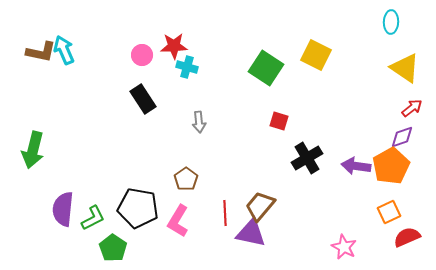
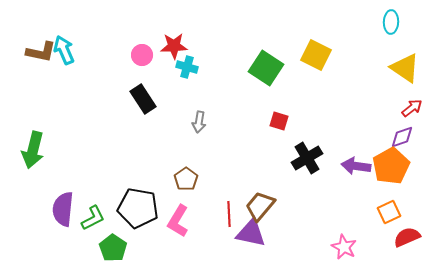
gray arrow: rotated 15 degrees clockwise
red line: moved 4 px right, 1 px down
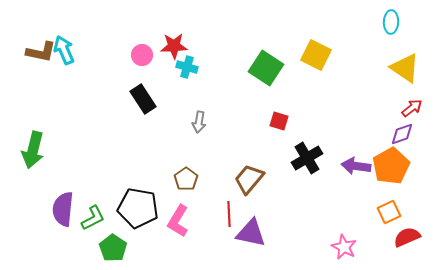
purple diamond: moved 3 px up
brown trapezoid: moved 11 px left, 27 px up
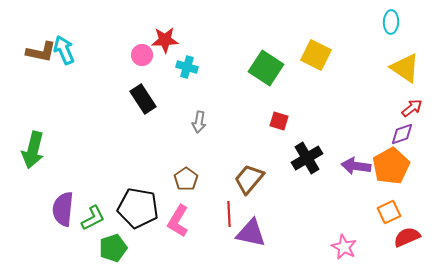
red star: moved 9 px left, 6 px up
green pentagon: rotated 20 degrees clockwise
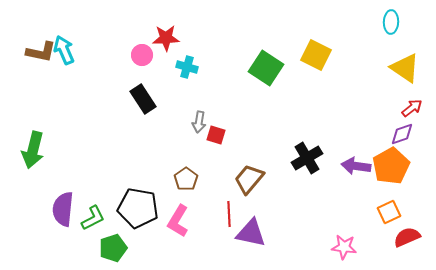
red star: moved 1 px right, 2 px up
red square: moved 63 px left, 14 px down
pink star: rotated 20 degrees counterclockwise
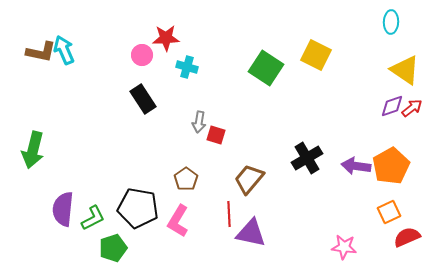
yellow triangle: moved 2 px down
purple diamond: moved 10 px left, 28 px up
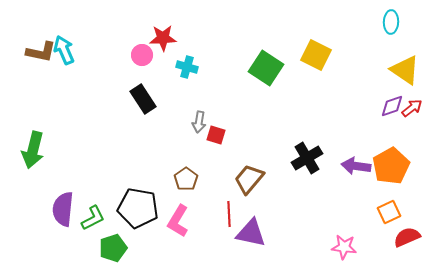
red star: moved 3 px left
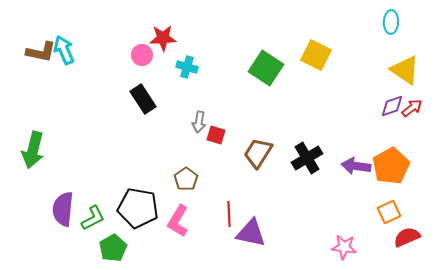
brown trapezoid: moved 9 px right, 26 px up; rotated 8 degrees counterclockwise
green pentagon: rotated 12 degrees counterclockwise
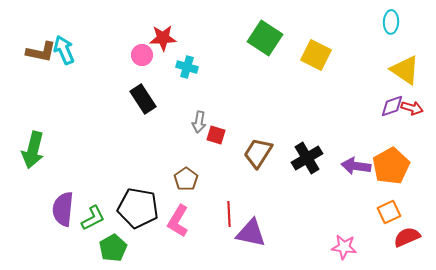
green square: moved 1 px left, 30 px up
red arrow: rotated 55 degrees clockwise
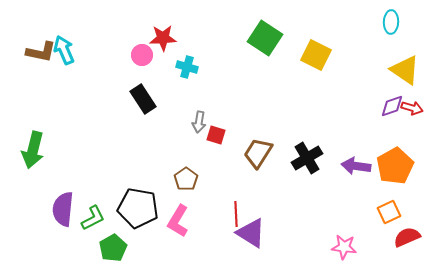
orange pentagon: moved 4 px right
red line: moved 7 px right
purple triangle: rotated 20 degrees clockwise
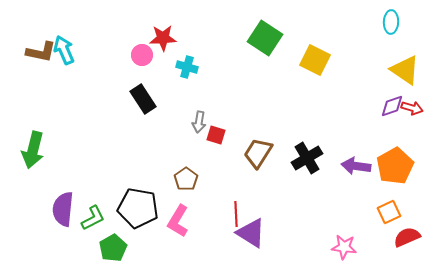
yellow square: moved 1 px left, 5 px down
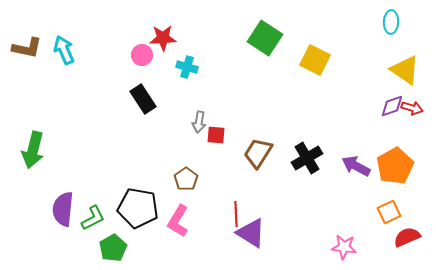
brown L-shape: moved 14 px left, 4 px up
red square: rotated 12 degrees counterclockwise
purple arrow: rotated 20 degrees clockwise
